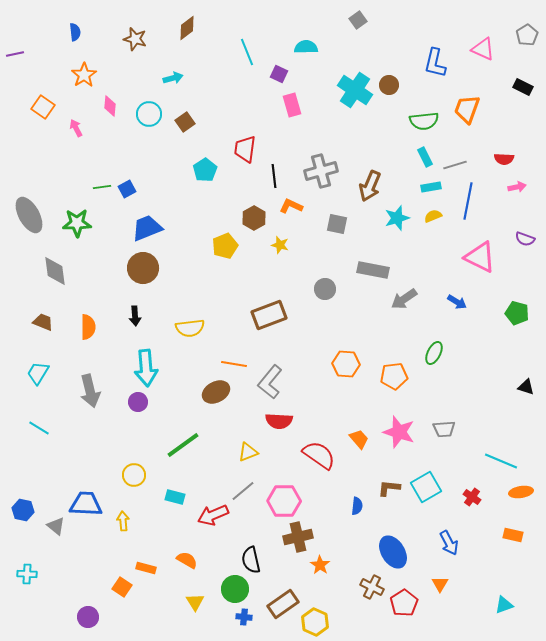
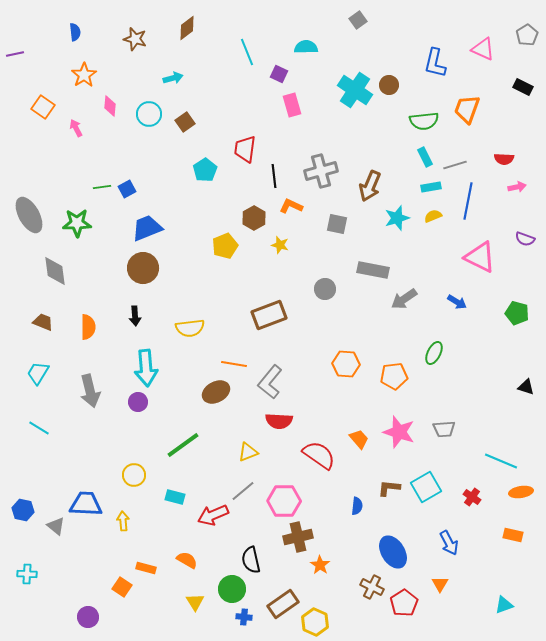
green circle at (235, 589): moved 3 px left
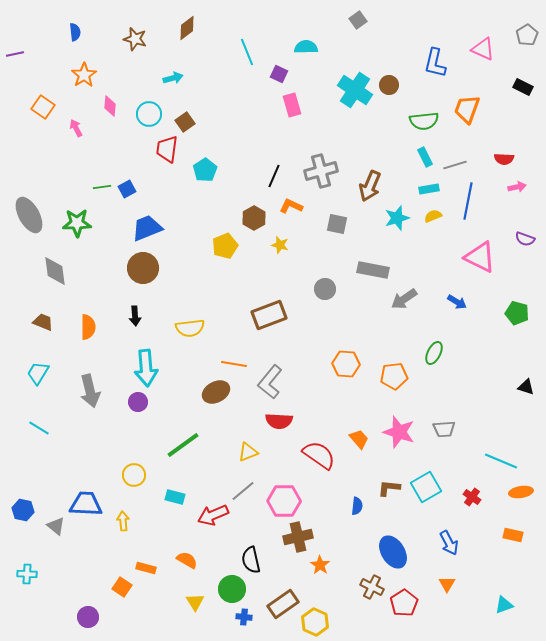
red trapezoid at (245, 149): moved 78 px left
black line at (274, 176): rotated 30 degrees clockwise
cyan rectangle at (431, 187): moved 2 px left, 2 px down
orange triangle at (440, 584): moved 7 px right
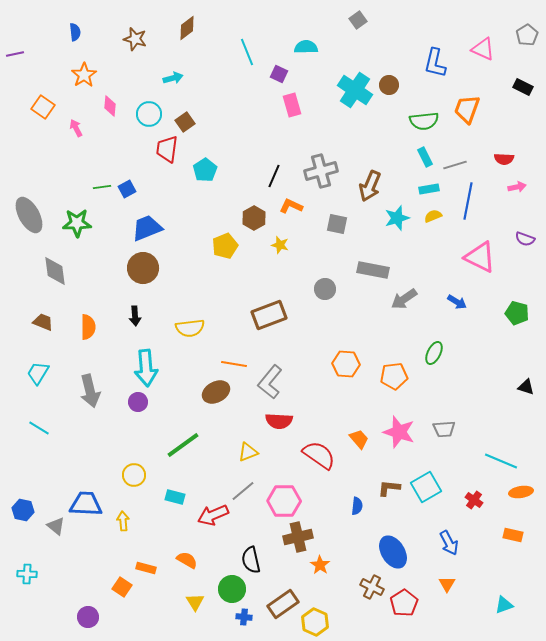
red cross at (472, 497): moved 2 px right, 3 px down
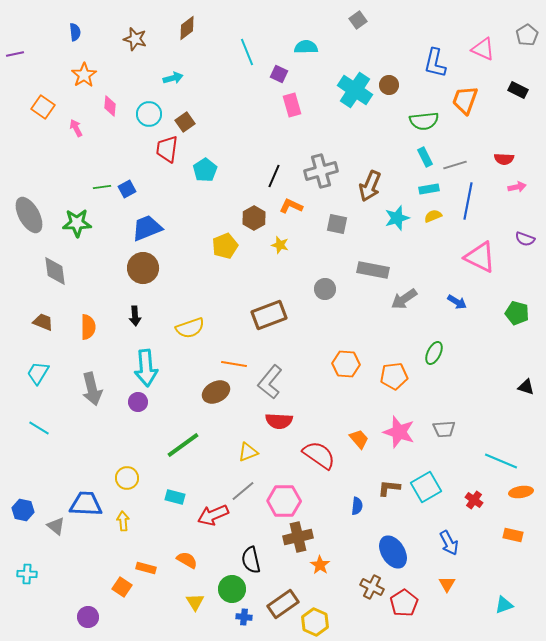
black rectangle at (523, 87): moved 5 px left, 3 px down
orange trapezoid at (467, 109): moved 2 px left, 9 px up
yellow semicircle at (190, 328): rotated 12 degrees counterclockwise
gray arrow at (90, 391): moved 2 px right, 2 px up
yellow circle at (134, 475): moved 7 px left, 3 px down
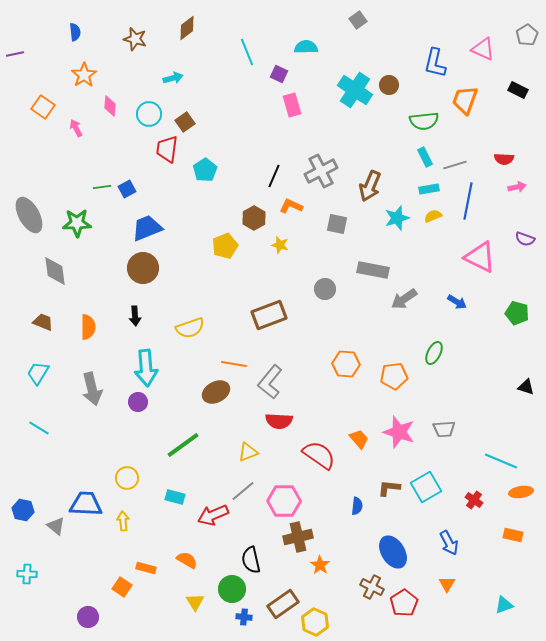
gray cross at (321, 171): rotated 12 degrees counterclockwise
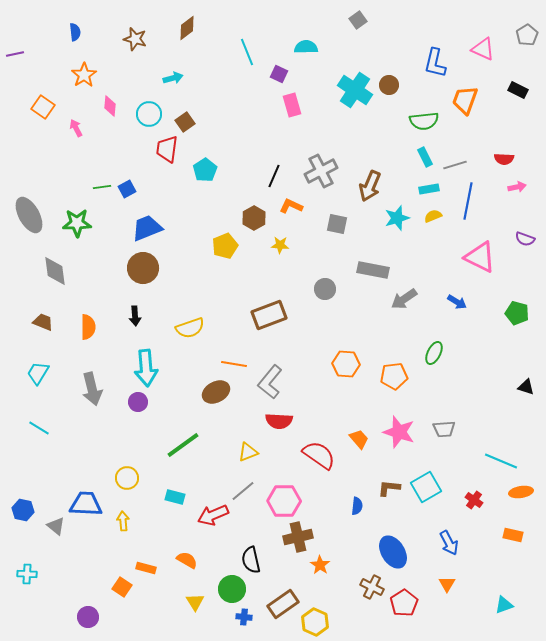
yellow star at (280, 245): rotated 12 degrees counterclockwise
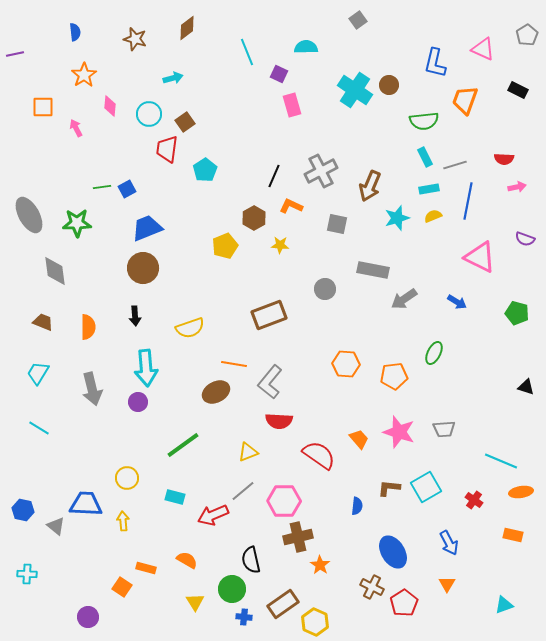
orange square at (43, 107): rotated 35 degrees counterclockwise
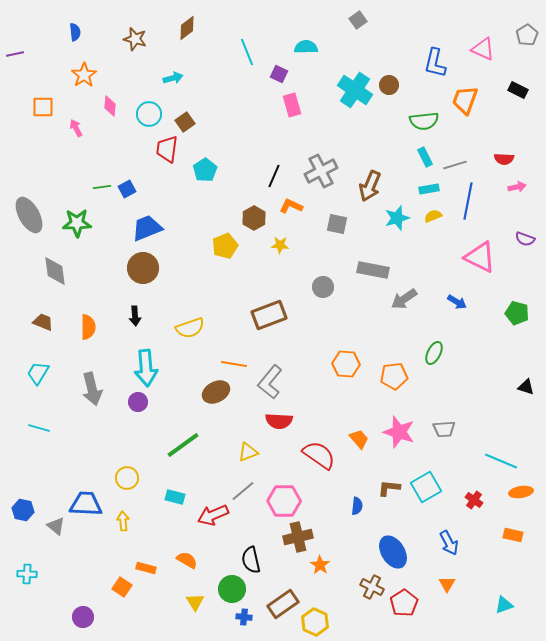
gray circle at (325, 289): moved 2 px left, 2 px up
cyan line at (39, 428): rotated 15 degrees counterclockwise
purple circle at (88, 617): moved 5 px left
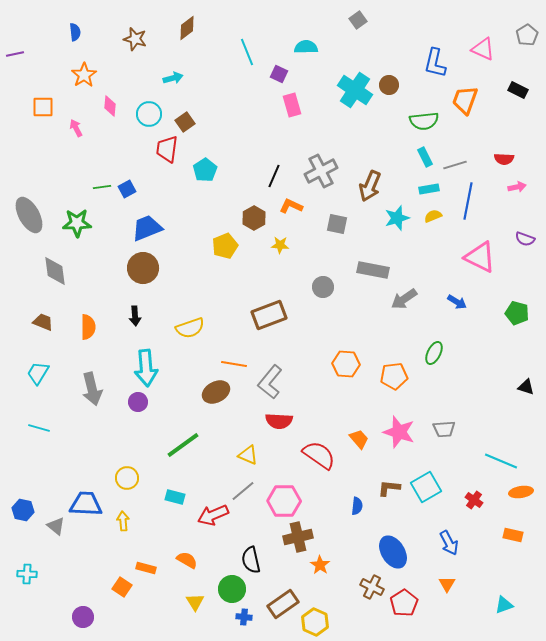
yellow triangle at (248, 452): moved 3 px down; rotated 45 degrees clockwise
